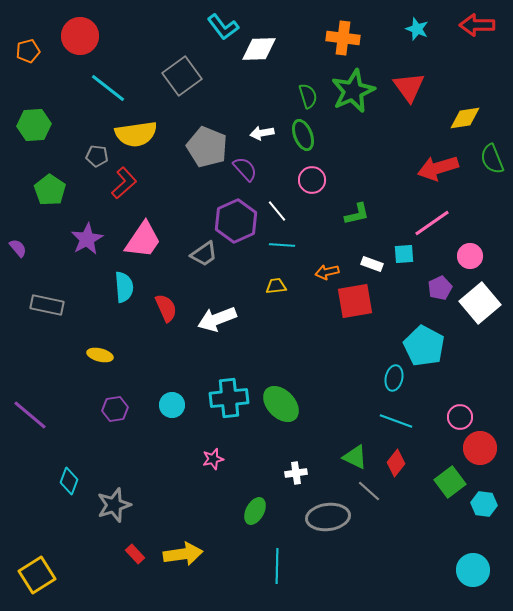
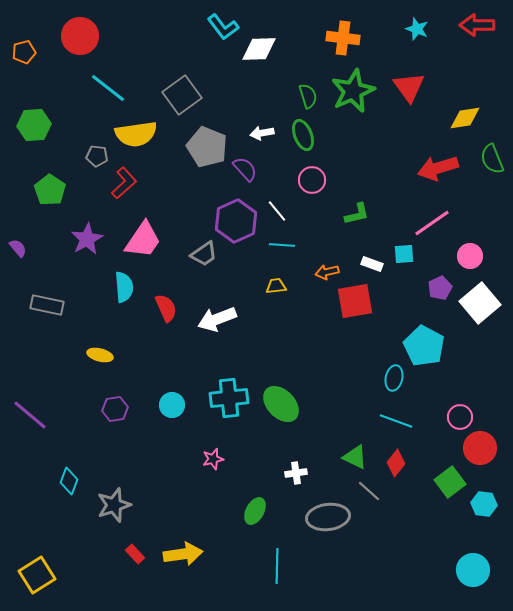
orange pentagon at (28, 51): moved 4 px left, 1 px down
gray square at (182, 76): moved 19 px down
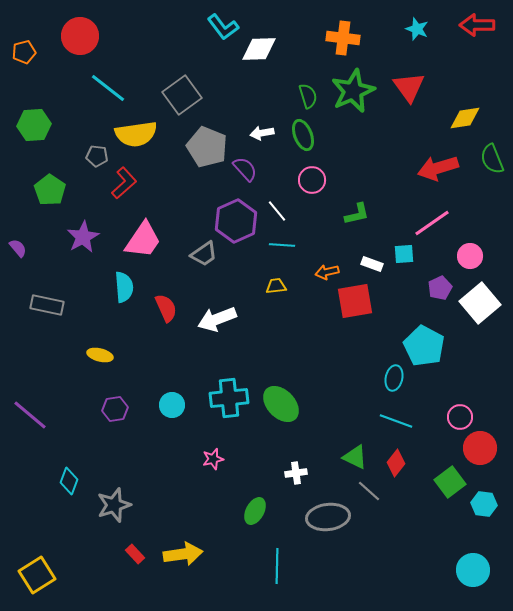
purple star at (87, 239): moved 4 px left, 2 px up
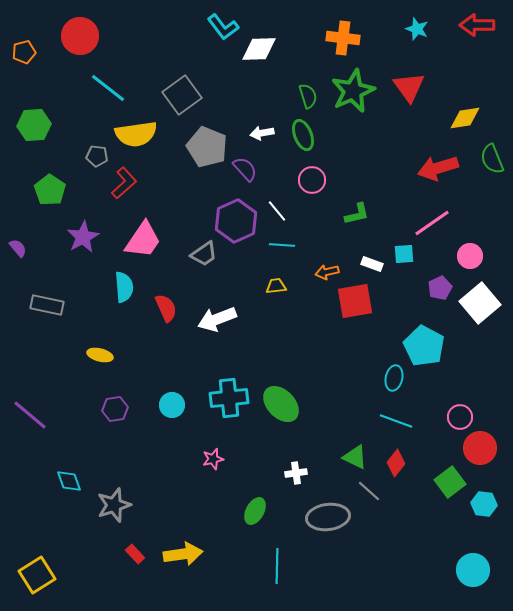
cyan diamond at (69, 481): rotated 40 degrees counterclockwise
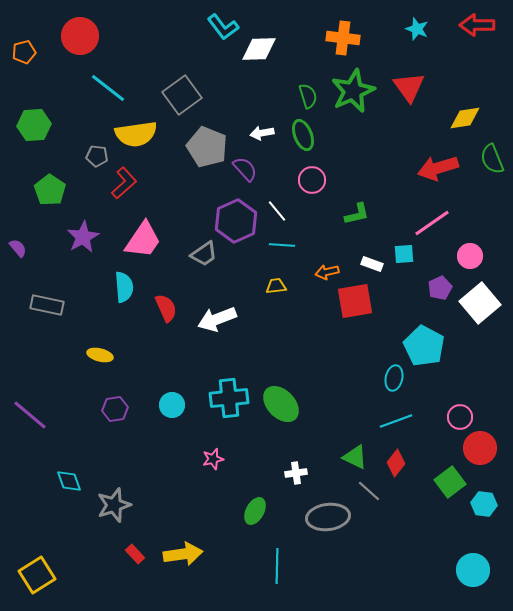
cyan line at (396, 421): rotated 40 degrees counterclockwise
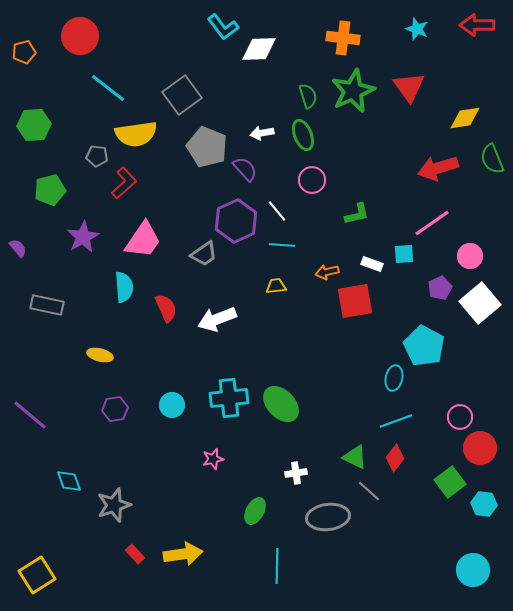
green pentagon at (50, 190): rotated 24 degrees clockwise
red diamond at (396, 463): moved 1 px left, 5 px up
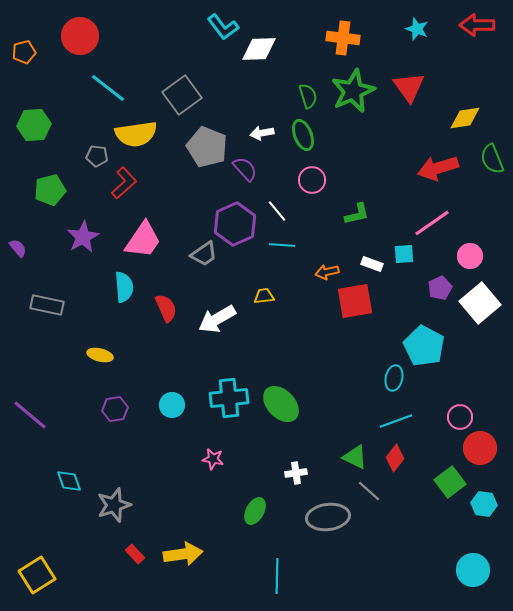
purple hexagon at (236, 221): moved 1 px left, 3 px down
yellow trapezoid at (276, 286): moved 12 px left, 10 px down
white arrow at (217, 319): rotated 9 degrees counterclockwise
pink star at (213, 459): rotated 25 degrees clockwise
cyan line at (277, 566): moved 10 px down
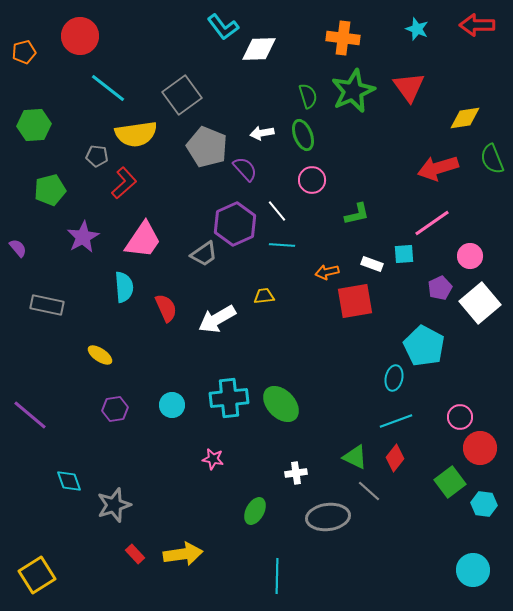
yellow ellipse at (100, 355): rotated 20 degrees clockwise
